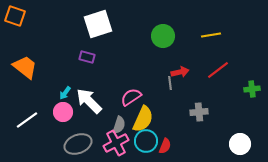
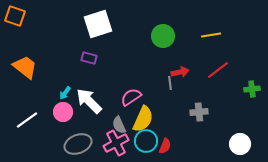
purple rectangle: moved 2 px right, 1 px down
gray semicircle: rotated 138 degrees clockwise
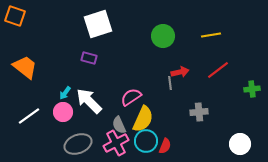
white line: moved 2 px right, 4 px up
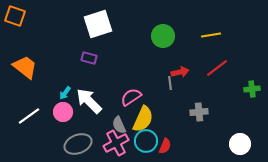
red line: moved 1 px left, 2 px up
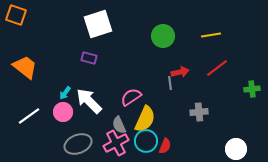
orange square: moved 1 px right, 1 px up
yellow semicircle: moved 2 px right
white circle: moved 4 px left, 5 px down
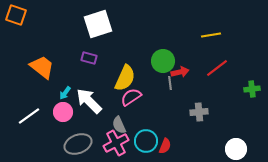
green circle: moved 25 px down
orange trapezoid: moved 17 px right
yellow semicircle: moved 20 px left, 41 px up
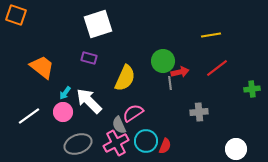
pink semicircle: moved 2 px right, 16 px down
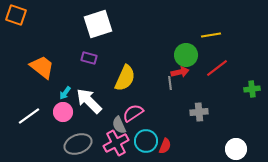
green circle: moved 23 px right, 6 px up
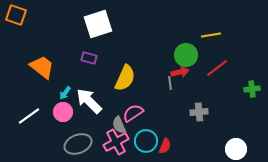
pink cross: moved 1 px up
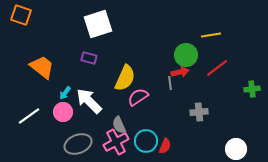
orange square: moved 5 px right
pink semicircle: moved 5 px right, 16 px up
